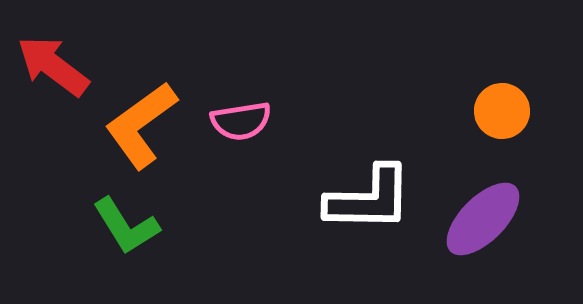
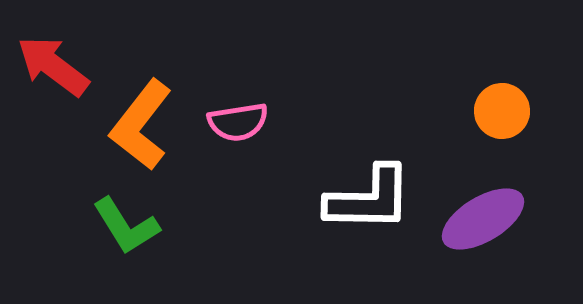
pink semicircle: moved 3 px left, 1 px down
orange L-shape: rotated 16 degrees counterclockwise
purple ellipse: rotated 14 degrees clockwise
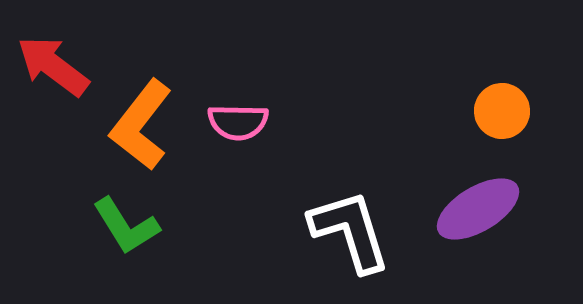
pink semicircle: rotated 10 degrees clockwise
white L-shape: moved 19 px left, 32 px down; rotated 108 degrees counterclockwise
purple ellipse: moved 5 px left, 10 px up
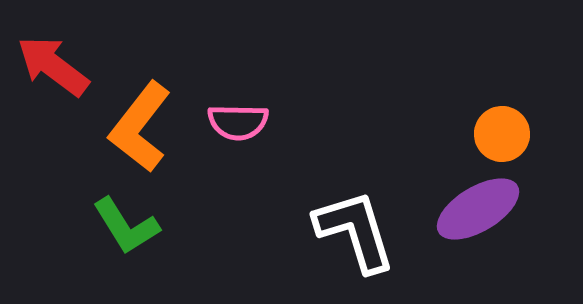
orange circle: moved 23 px down
orange L-shape: moved 1 px left, 2 px down
white L-shape: moved 5 px right
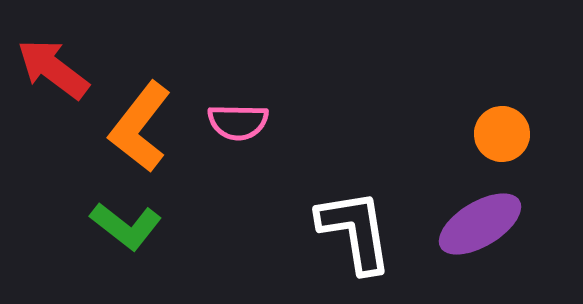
red arrow: moved 3 px down
purple ellipse: moved 2 px right, 15 px down
green L-shape: rotated 20 degrees counterclockwise
white L-shape: rotated 8 degrees clockwise
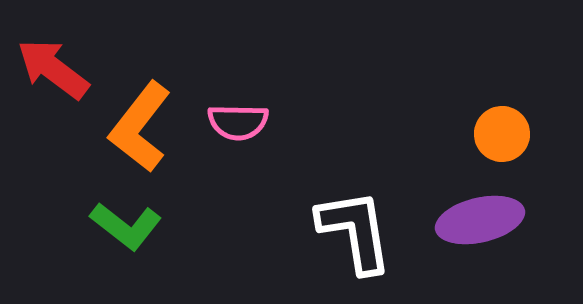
purple ellipse: moved 4 px up; rotated 18 degrees clockwise
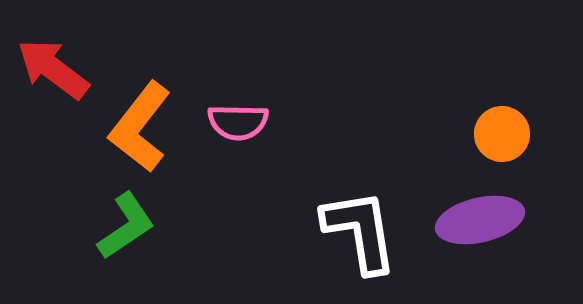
green L-shape: rotated 72 degrees counterclockwise
white L-shape: moved 5 px right
